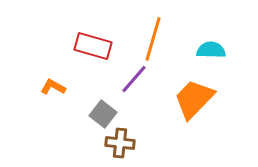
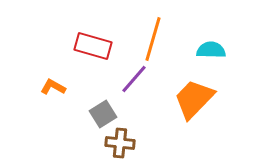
gray square: rotated 20 degrees clockwise
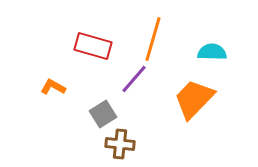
cyan semicircle: moved 1 px right, 2 px down
brown cross: moved 1 px down
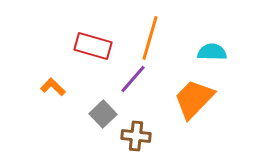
orange line: moved 3 px left, 1 px up
purple line: moved 1 px left
orange L-shape: rotated 15 degrees clockwise
gray square: rotated 12 degrees counterclockwise
brown cross: moved 16 px right, 8 px up
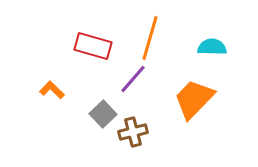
cyan semicircle: moved 5 px up
orange L-shape: moved 1 px left, 3 px down
brown cross: moved 3 px left, 4 px up; rotated 20 degrees counterclockwise
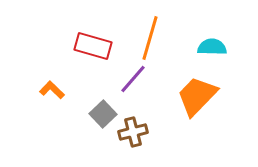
orange trapezoid: moved 3 px right, 3 px up
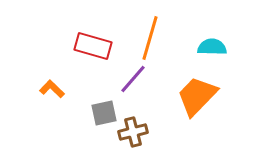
orange L-shape: moved 1 px up
gray square: moved 1 px right, 1 px up; rotated 32 degrees clockwise
